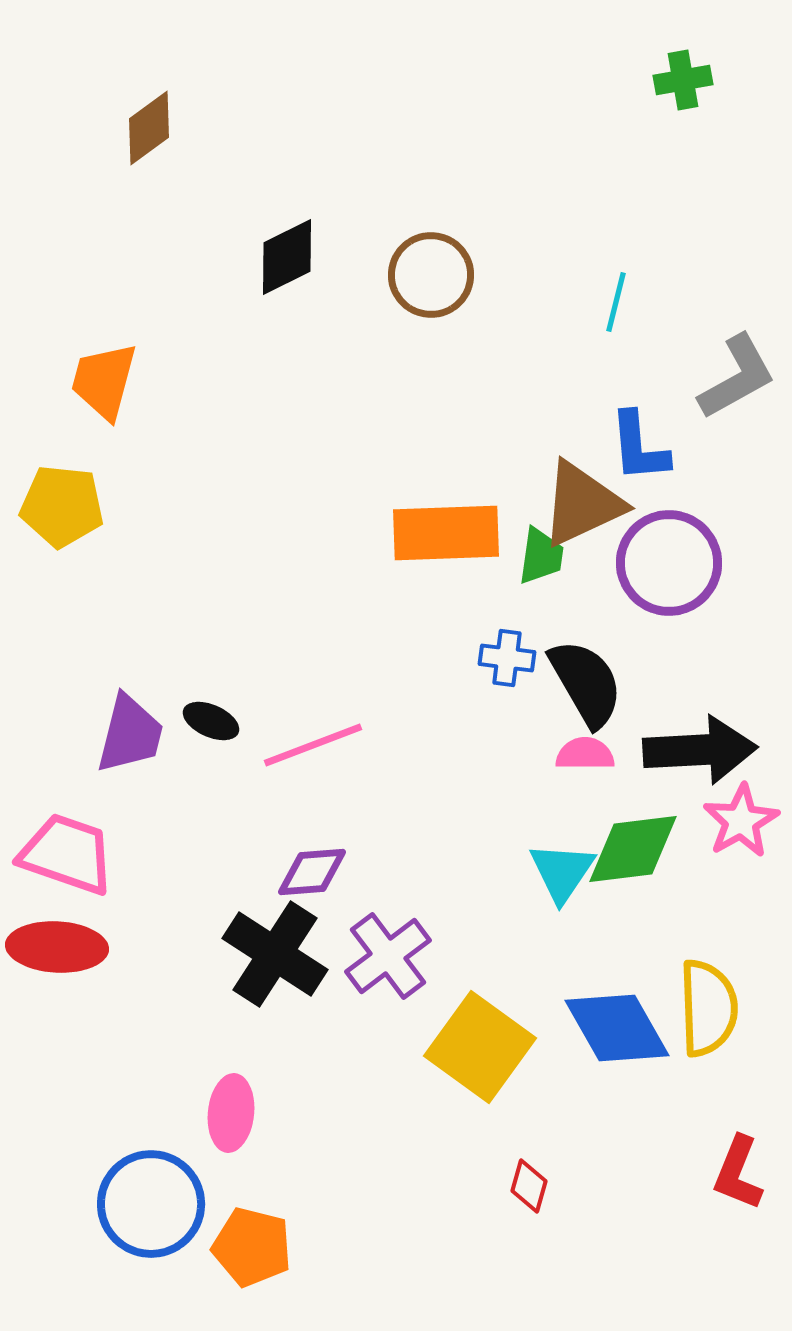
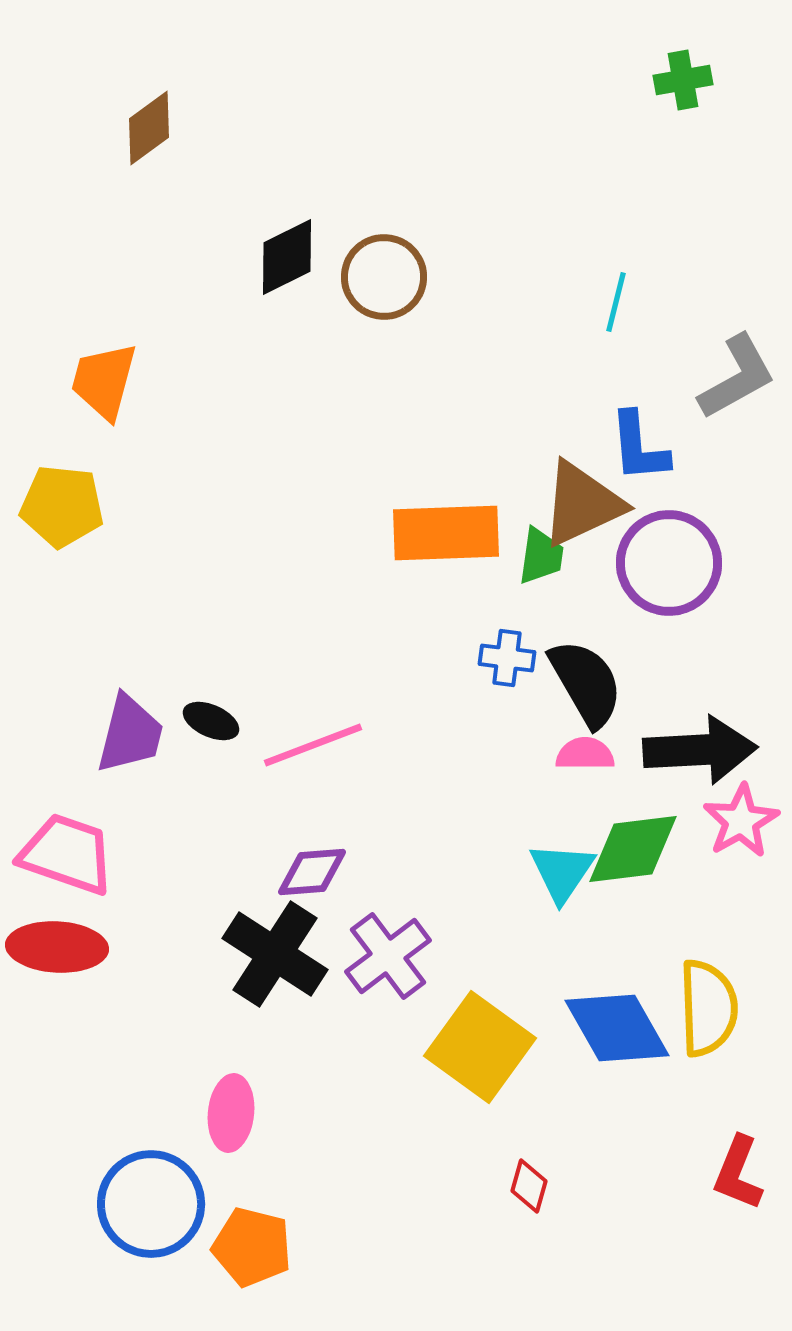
brown circle: moved 47 px left, 2 px down
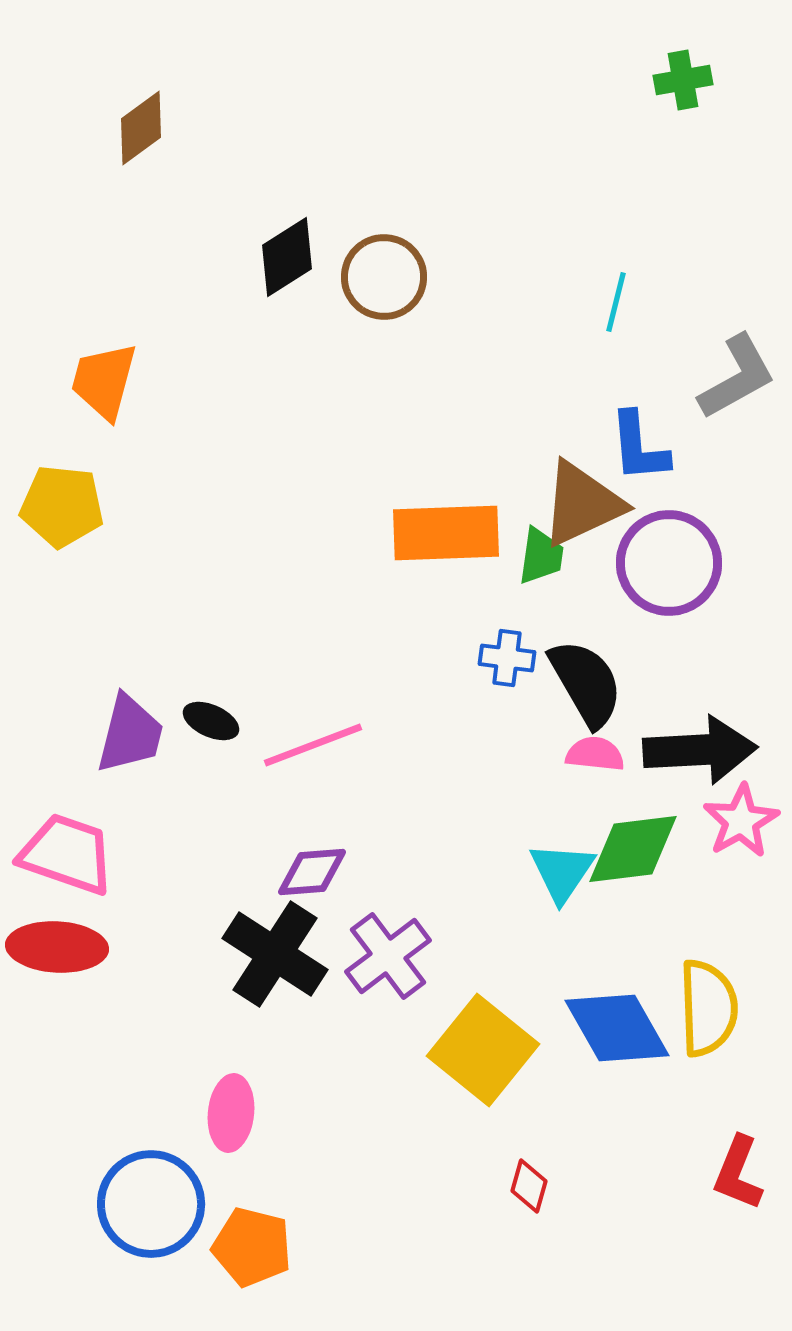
brown diamond: moved 8 px left
black diamond: rotated 6 degrees counterclockwise
pink semicircle: moved 10 px right; rotated 6 degrees clockwise
yellow square: moved 3 px right, 3 px down; rotated 3 degrees clockwise
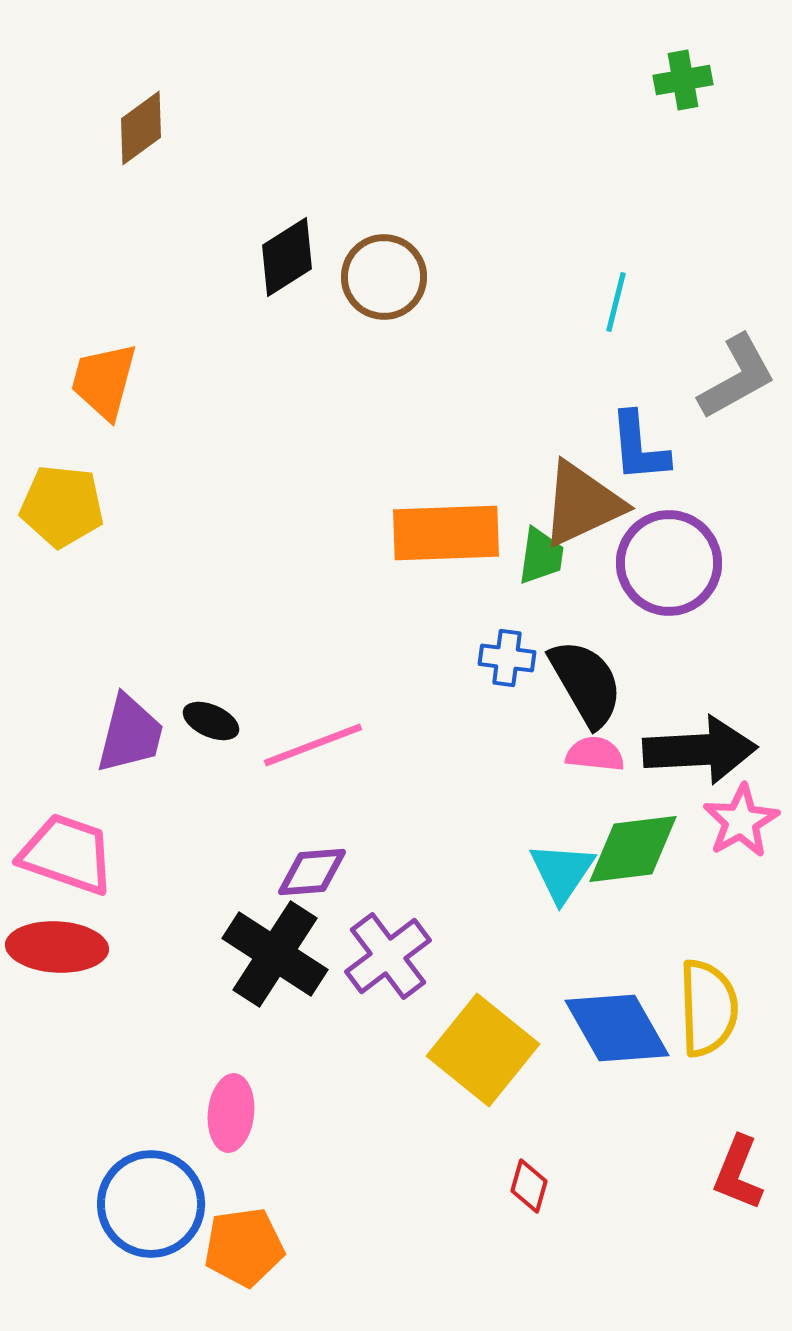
orange pentagon: moved 8 px left; rotated 22 degrees counterclockwise
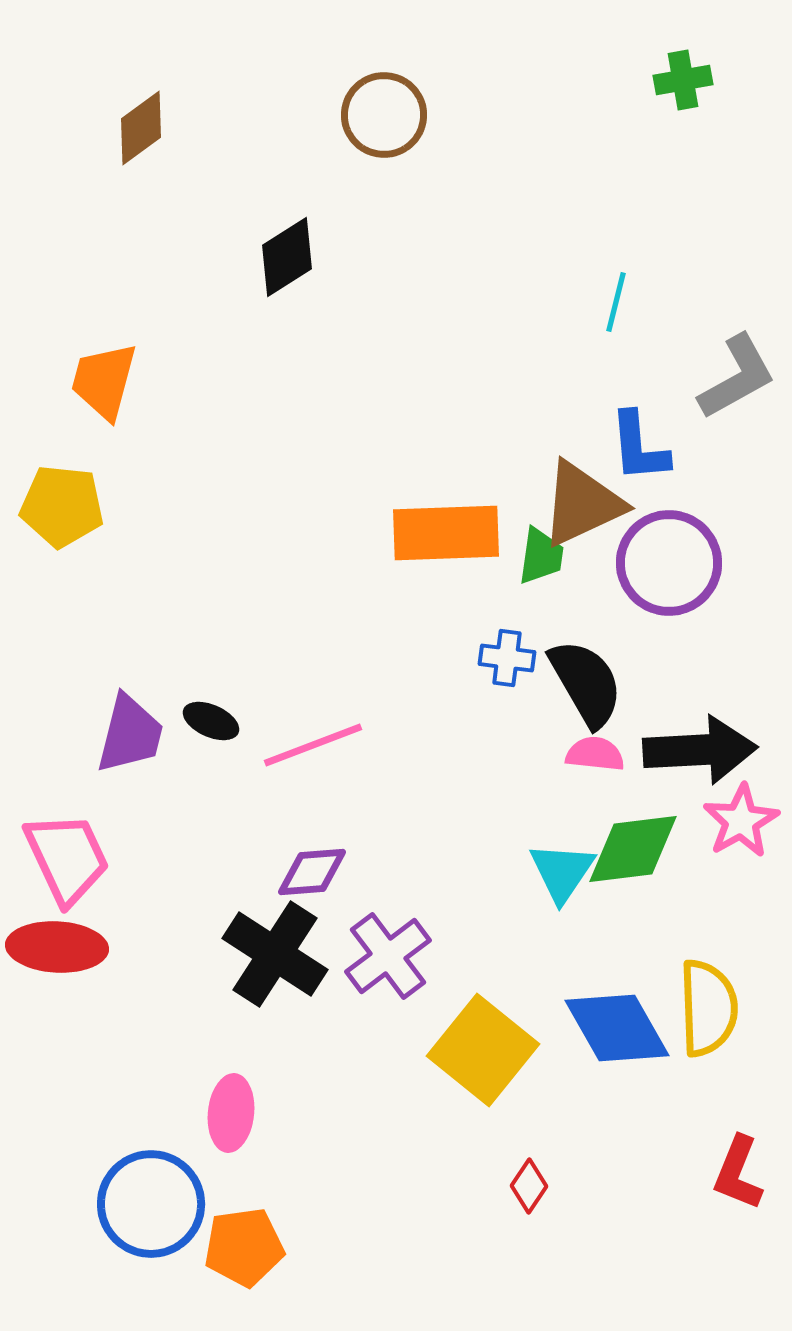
brown circle: moved 162 px up
pink trapezoid: moved 4 px down; rotated 46 degrees clockwise
red diamond: rotated 18 degrees clockwise
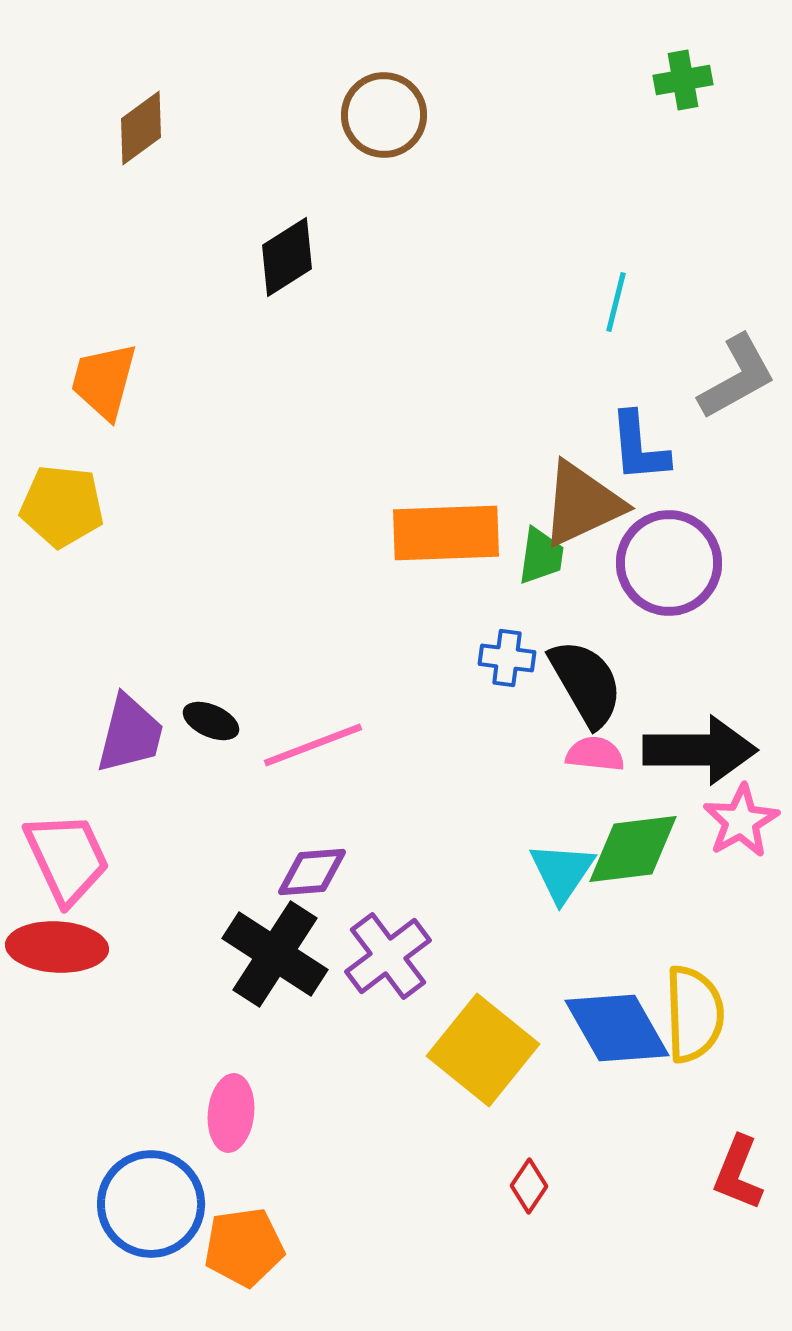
black arrow: rotated 3 degrees clockwise
yellow semicircle: moved 14 px left, 6 px down
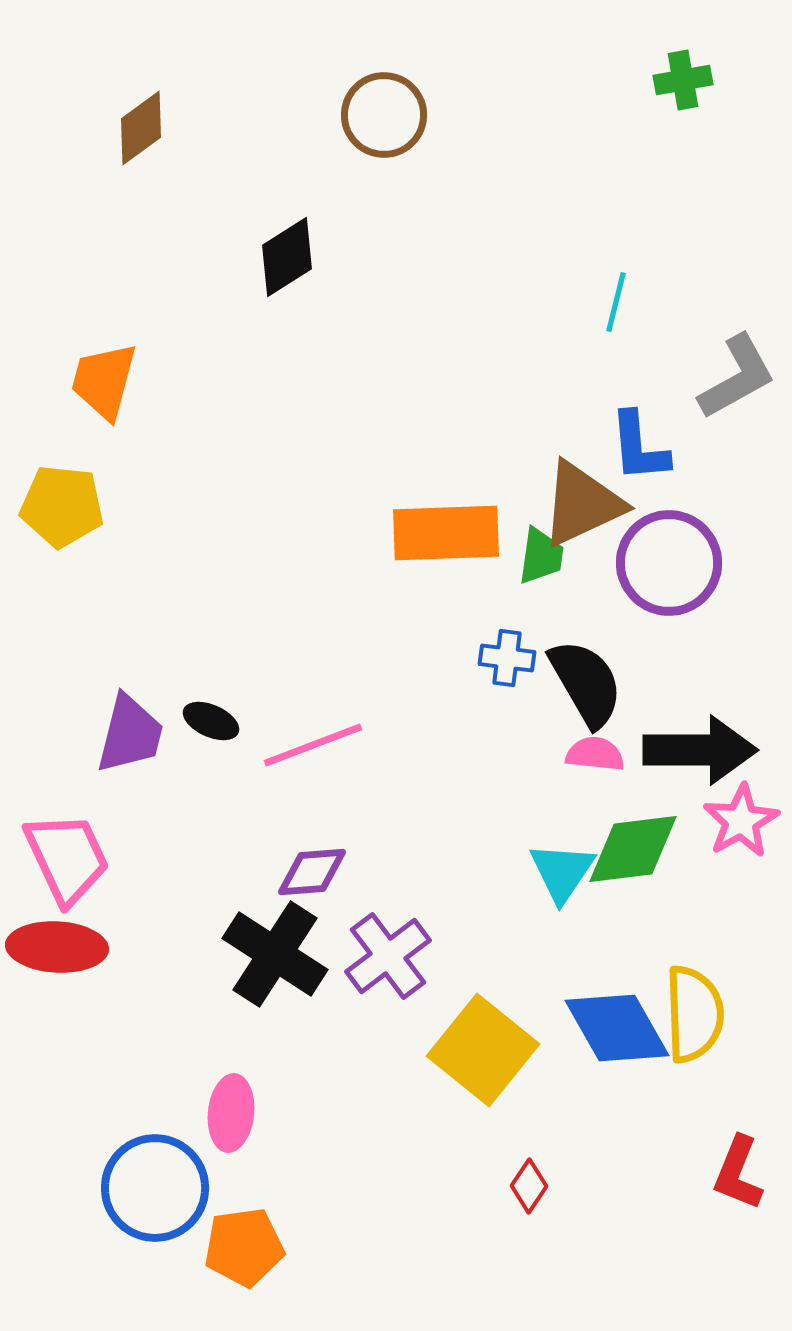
blue circle: moved 4 px right, 16 px up
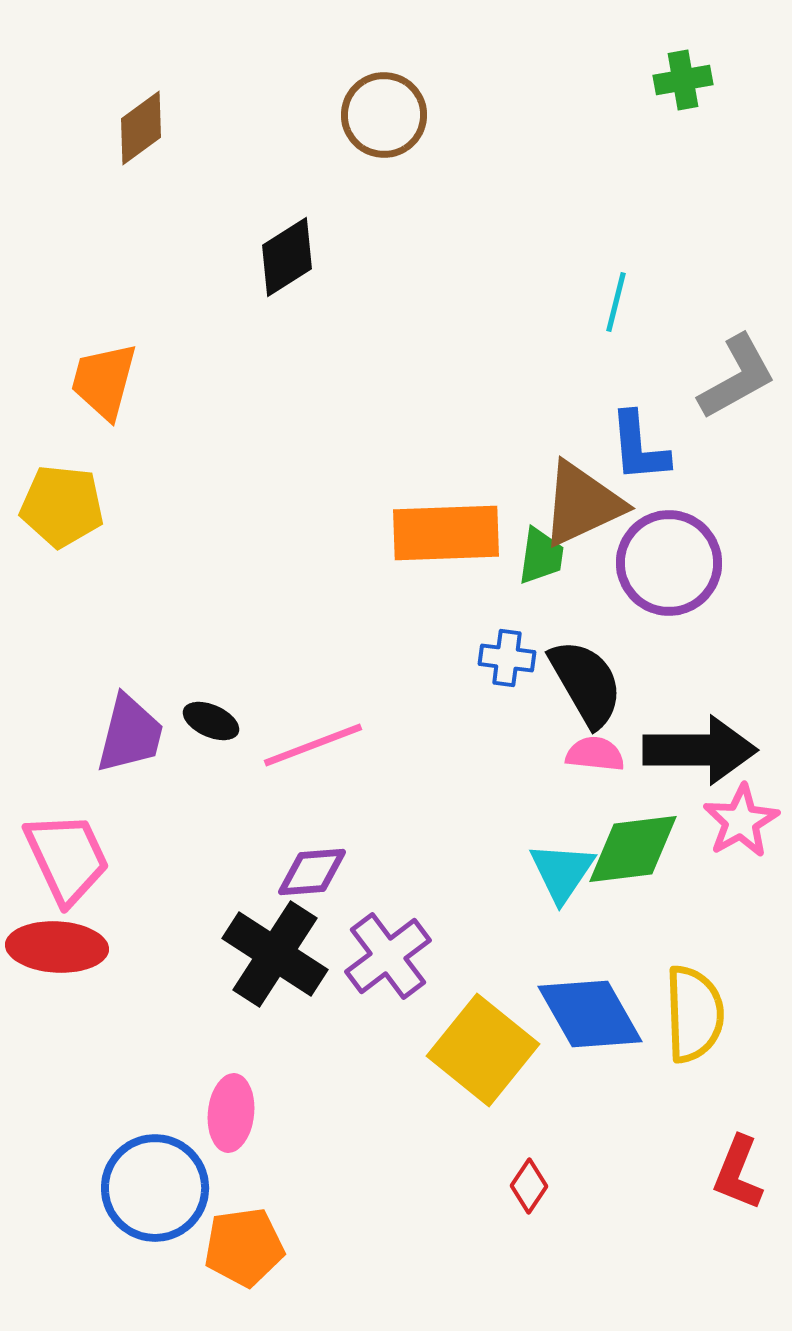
blue diamond: moved 27 px left, 14 px up
